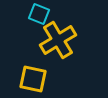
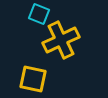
yellow cross: moved 3 px right; rotated 6 degrees clockwise
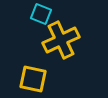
cyan square: moved 2 px right
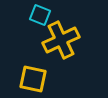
cyan square: moved 1 px left, 1 px down
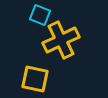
yellow square: moved 2 px right
